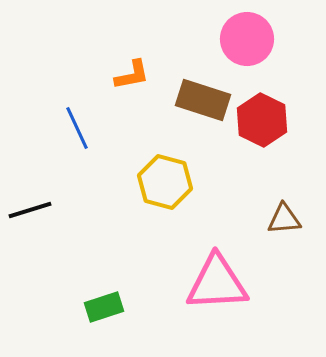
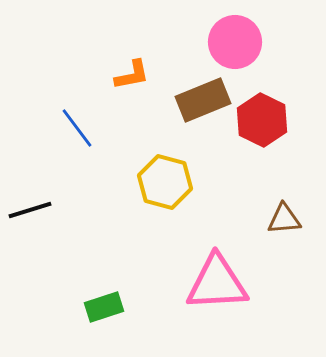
pink circle: moved 12 px left, 3 px down
brown rectangle: rotated 40 degrees counterclockwise
blue line: rotated 12 degrees counterclockwise
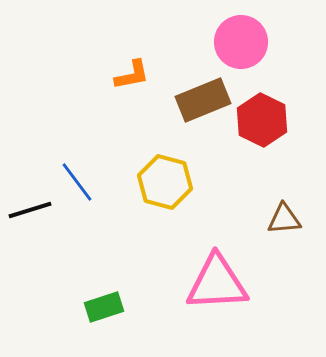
pink circle: moved 6 px right
blue line: moved 54 px down
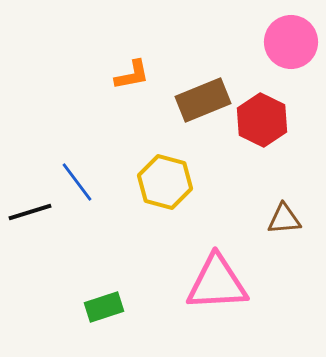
pink circle: moved 50 px right
black line: moved 2 px down
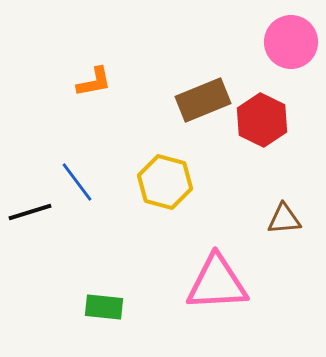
orange L-shape: moved 38 px left, 7 px down
green rectangle: rotated 24 degrees clockwise
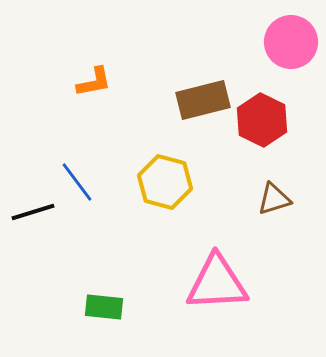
brown rectangle: rotated 8 degrees clockwise
black line: moved 3 px right
brown triangle: moved 10 px left, 20 px up; rotated 12 degrees counterclockwise
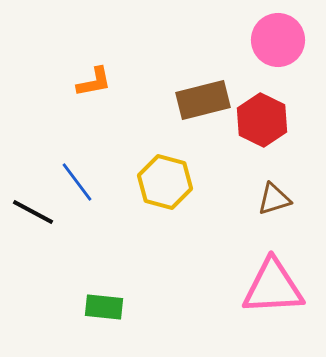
pink circle: moved 13 px left, 2 px up
black line: rotated 45 degrees clockwise
pink triangle: moved 56 px right, 4 px down
